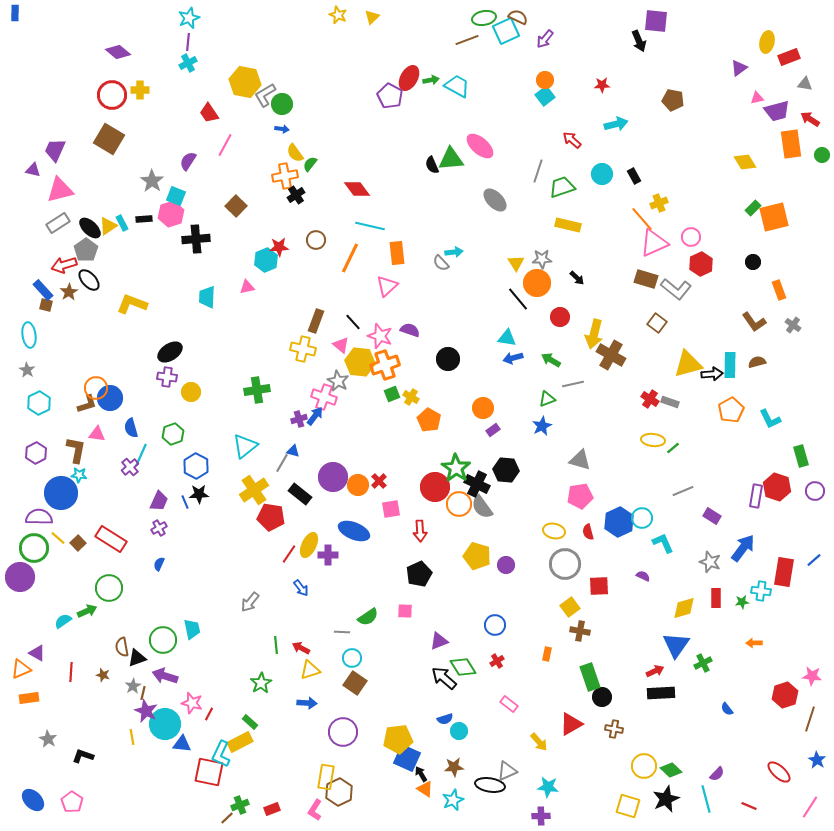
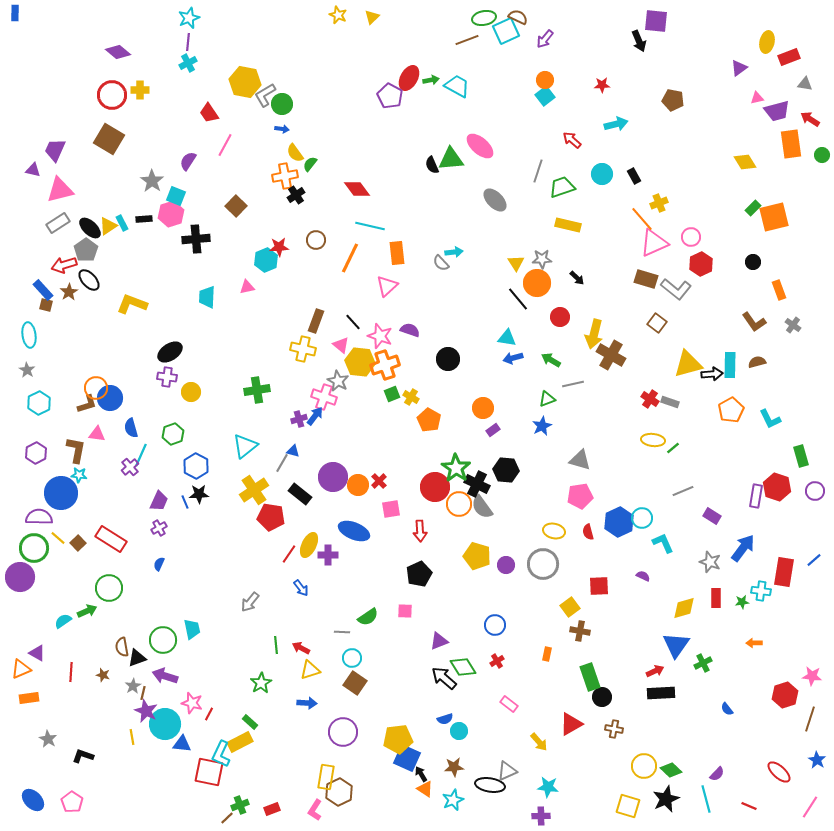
gray circle at (565, 564): moved 22 px left
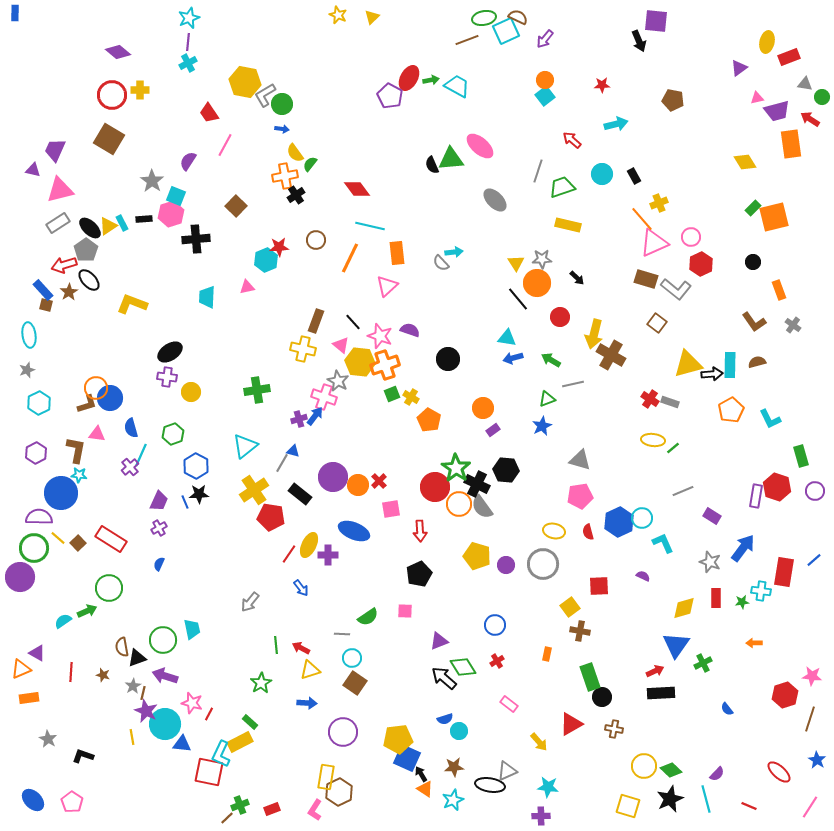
green circle at (822, 155): moved 58 px up
gray star at (27, 370): rotated 21 degrees clockwise
gray line at (342, 632): moved 2 px down
black star at (666, 799): moved 4 px right
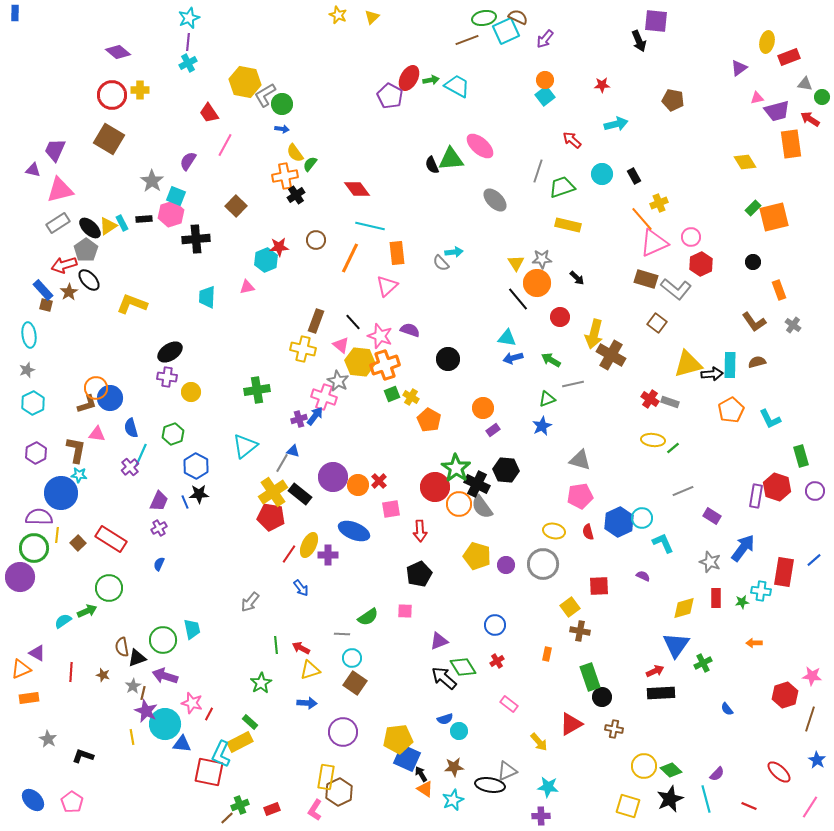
cyan hexagon at (39, 403): moved 6 px left
yellow cross at (254, 490): moved 19 px right, 2 px down
yellow line at (58, 538): moved 1 px left, 3 px up; rotated 56 degrees clockwise
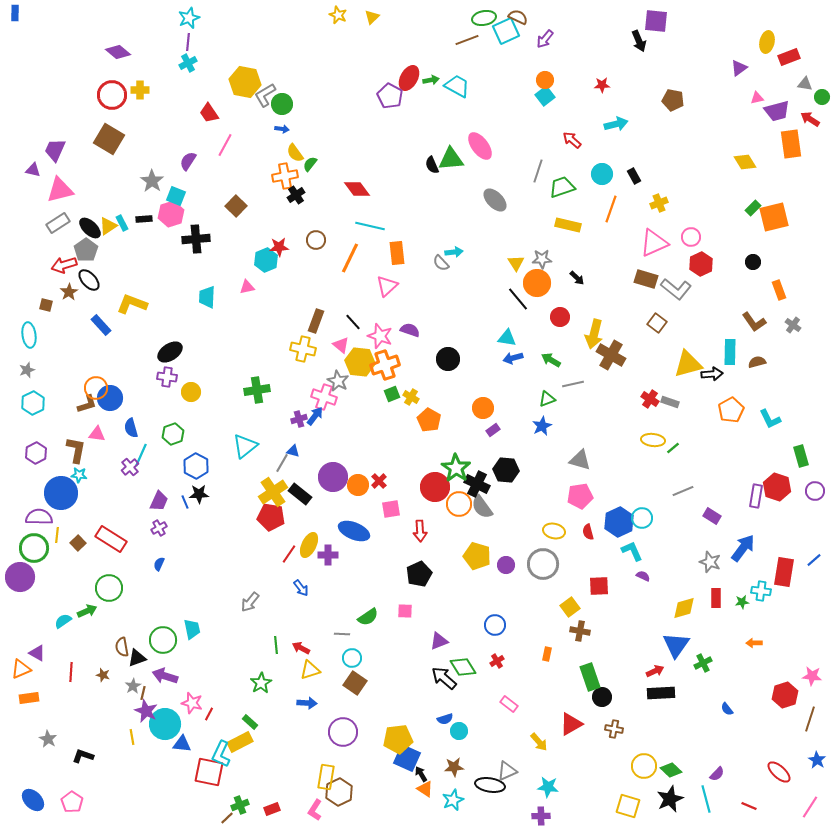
pink ellipse at (480, 146): rotated 12 degrees clockwise
orange line at (642, 219): moved 31 px left, 10 px up; rotated 60 degrees clockwise
blue rectangle at (43, 290): moved 58 px right, 35 px down
cyan rectangle at (730, 365): moved 13 px up
cyan L-shape at (663, 543): moved 31 px left, 8 px down
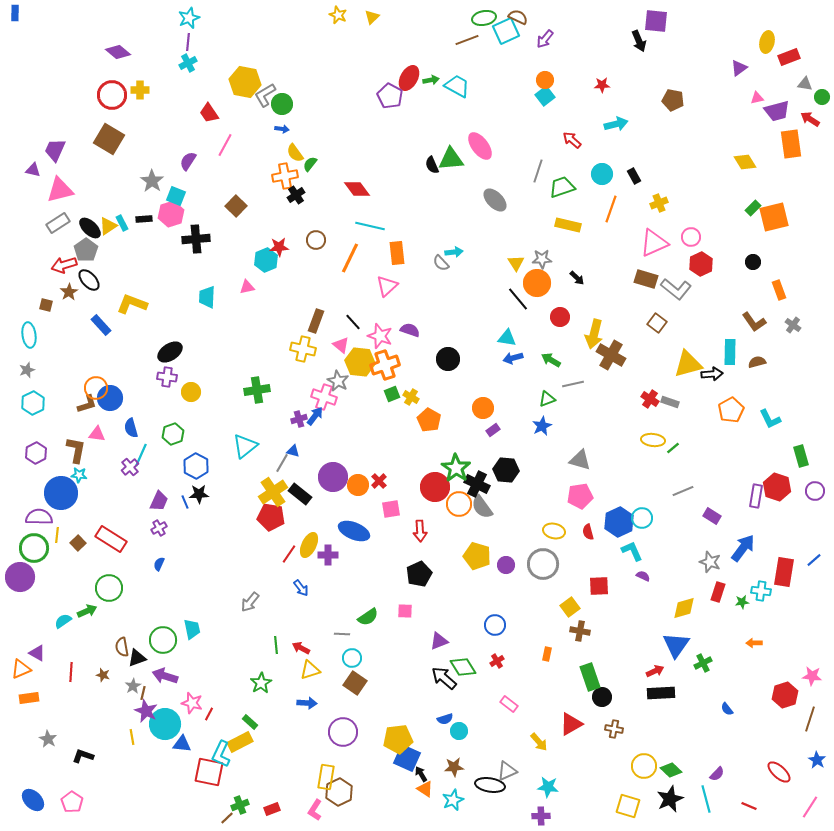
red rectangle at (716, 598): moved 2 px right, 6 px up; rotated 18 degrees clockwise
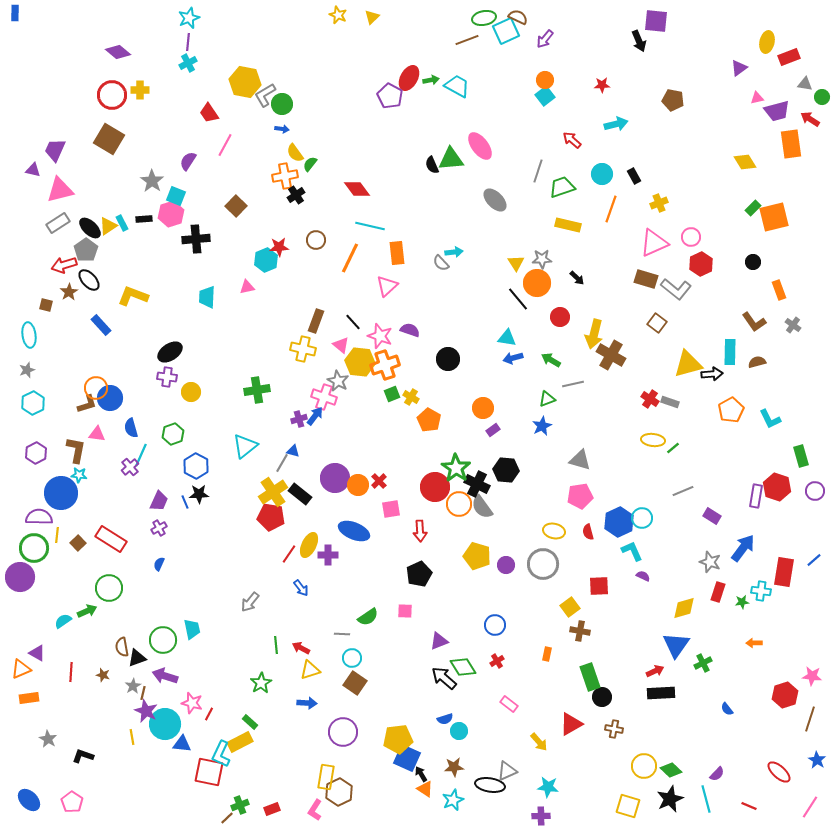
yellow L-shape at (132, 304): moved 1 px right, 8 px up
purple circle at (333, 477): moved 2 px right, 1 px down
blue ellipse at (33, 800): moved 4 px left
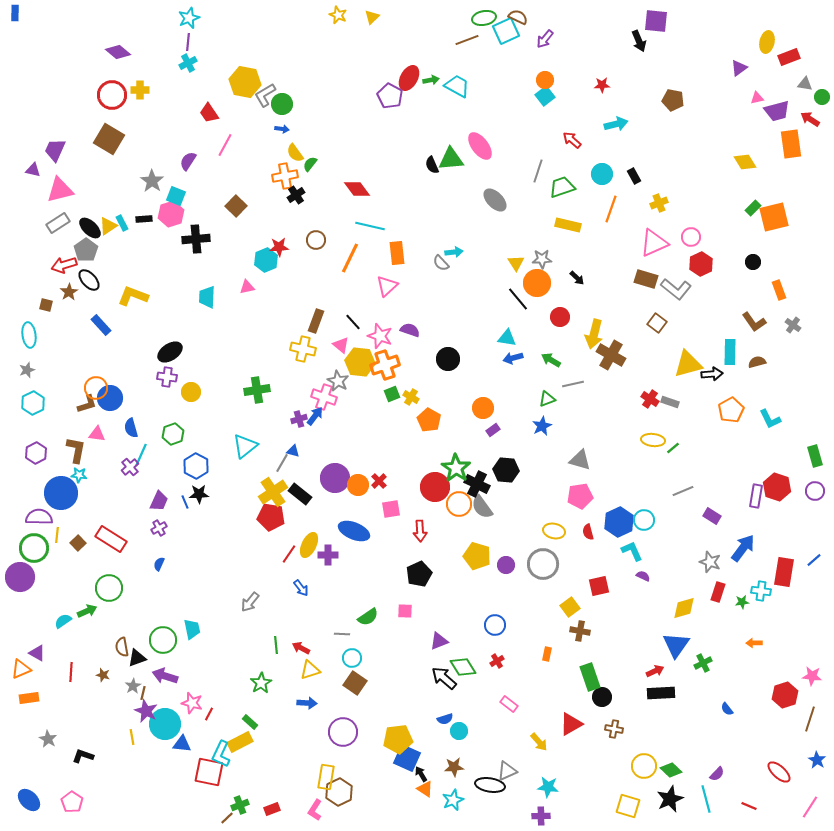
green rectangle at (801, 456): moved 14 px right
cyan circle at (642, 518): moved 2 px right, 2 px down
red square at (599, 586): rotated 10 degrees counterclockwise
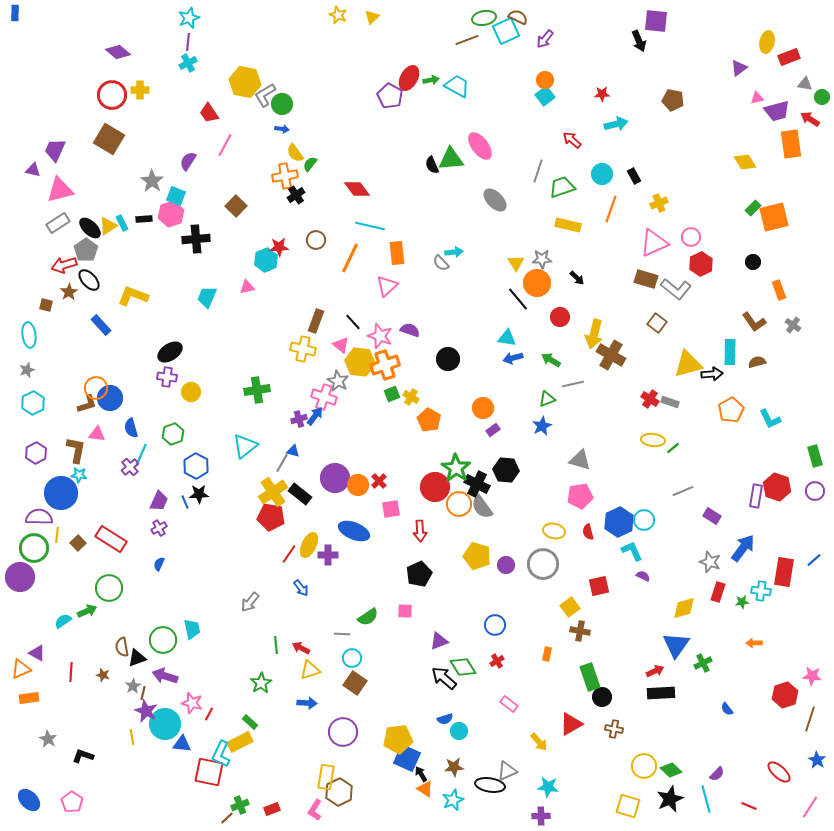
red star at (602, 85): moved 9 px down
cyan trapezoid at (207, 297): rotated 20 degrees clockwise
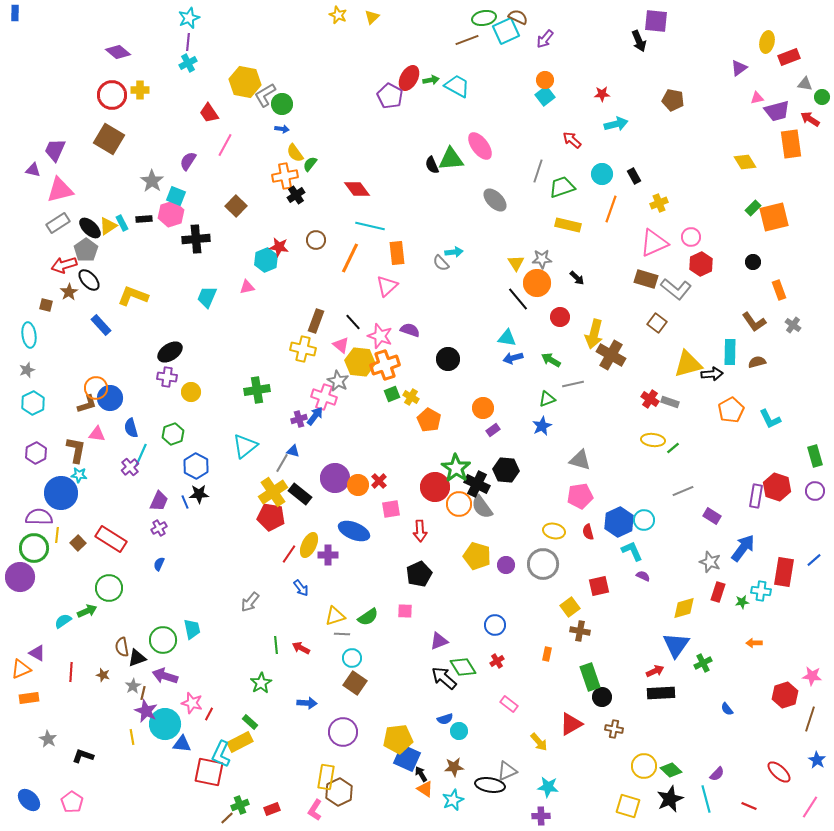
red star at (279, 247): rotated 12 degrees clockwise
yellow triangle at (310, 670): moved 25 px right, 54 px up
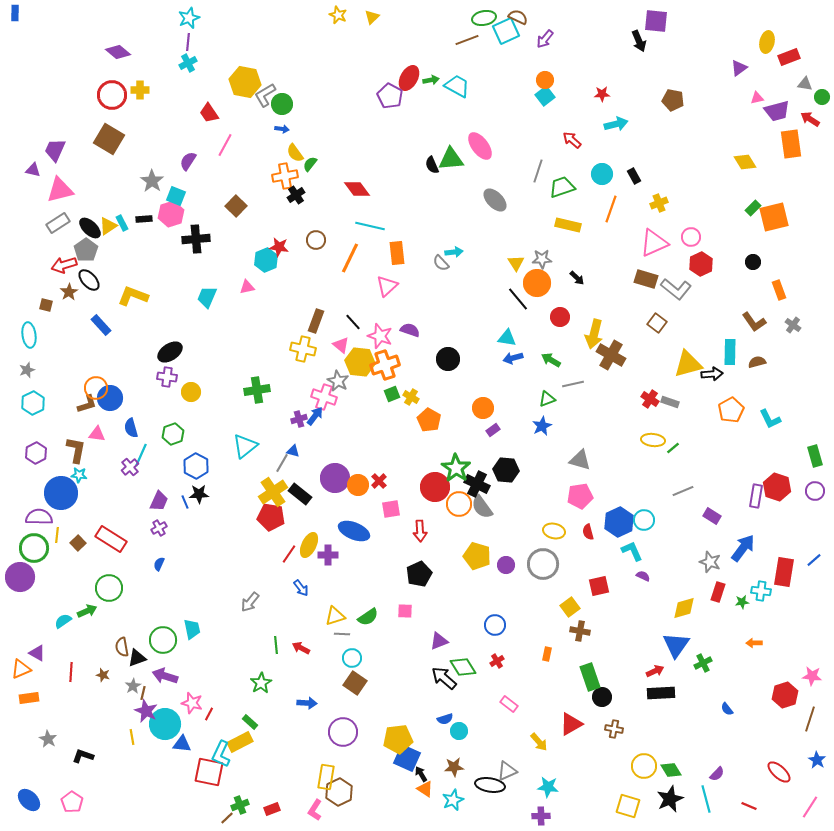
green diamond at (671, 770): rotated 15 degrees clockwise
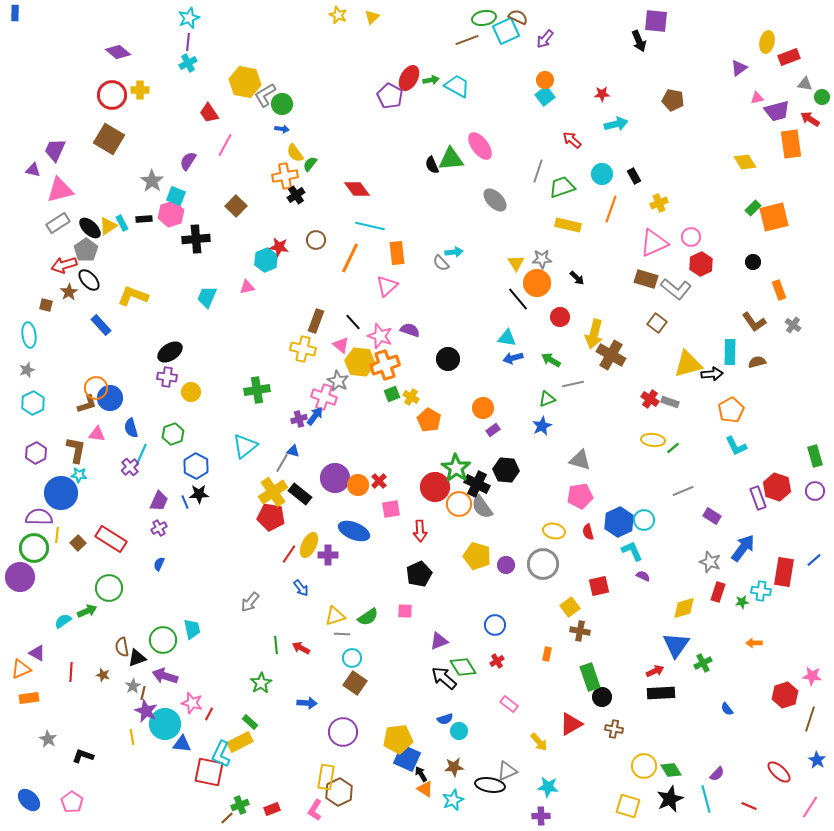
cyan L-shape at (770, 419): moved 34 px left, 27 px down
purple rectangle at (756, 496): moved 2 px right, 2 px down; rotated 30 degrees counterclockwise
